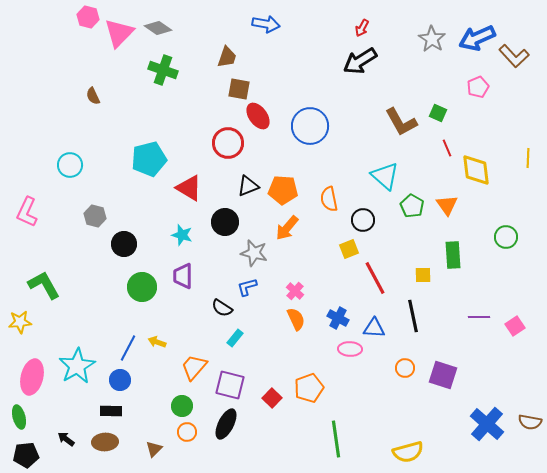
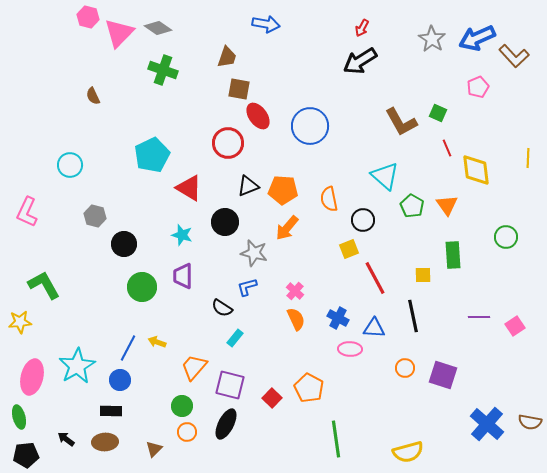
cyan pentagon at (149, 159): moved 3 px right, 4 px up; rotated 12 degrees counterclockwise
orange pentagon at (309, 388): rotated 24 degrees counterclockwise
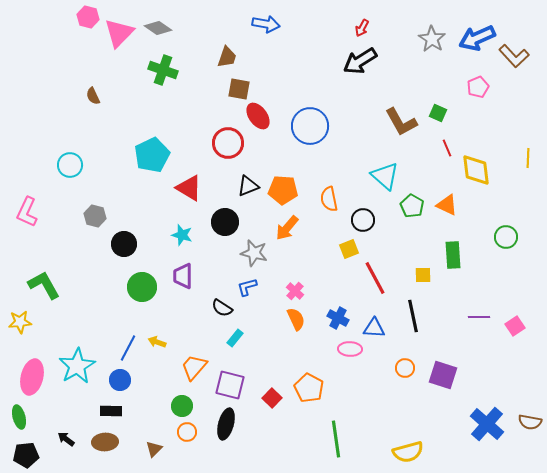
orange triangle at (447, 205): rotated 30 degrees counterclockwise
black ellipse at (226, 424): rotated 12 degrees counterclockwise
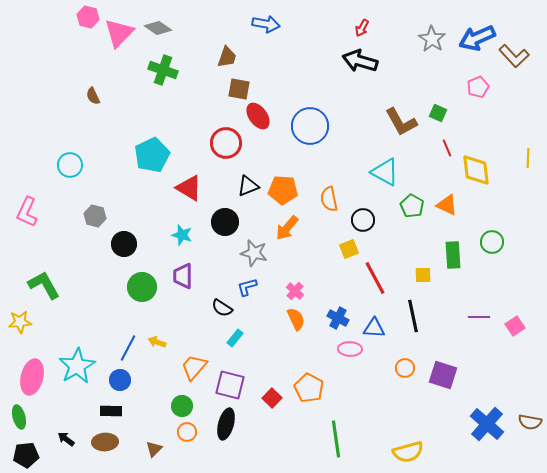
black arrow at (360, 61): rotated 48 degrees clockwise
red circle at (228, 143): moved 2 px left
cyan triangle at (385, 176): moved 4 px up; rotated 12 degrees counterclockwise
green circle at (506, 237): moved 14 px left, 5 px down
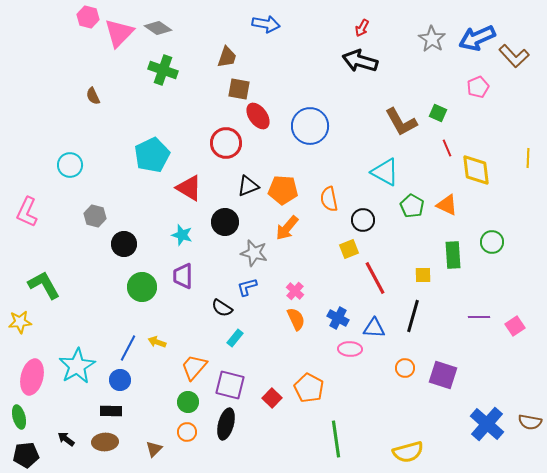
black line at (413, 316): rotated 28 degrees clockwise
green circle at (182, 406): moved 6 px right, 4 px up
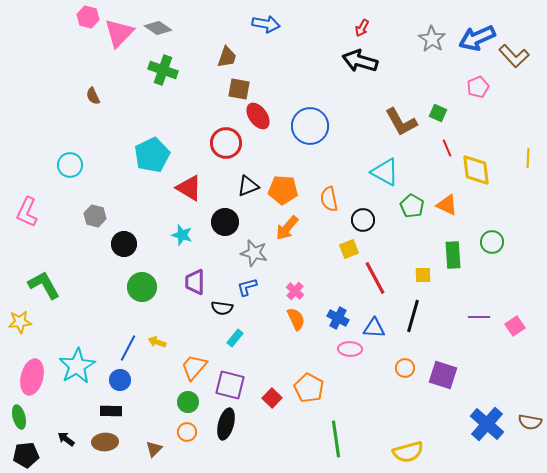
purple trapezoid at (183, 276): moved 12 px right, 6 px down
black semicircle at (222, 308): rotated 25 degrees counterclockwise
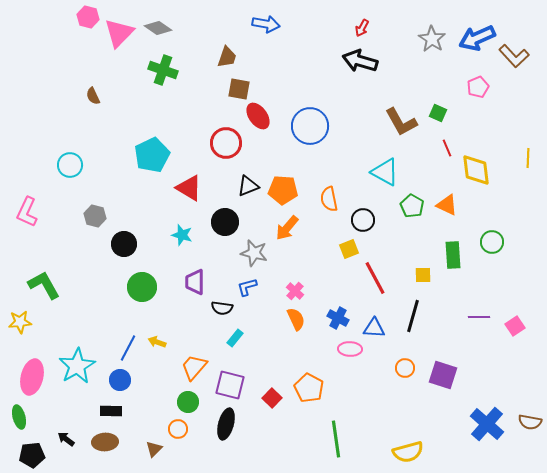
orange circle at (187, 432): moved 9 px left, 3 px up
black pentagon at (26, 455): moved 6 px right
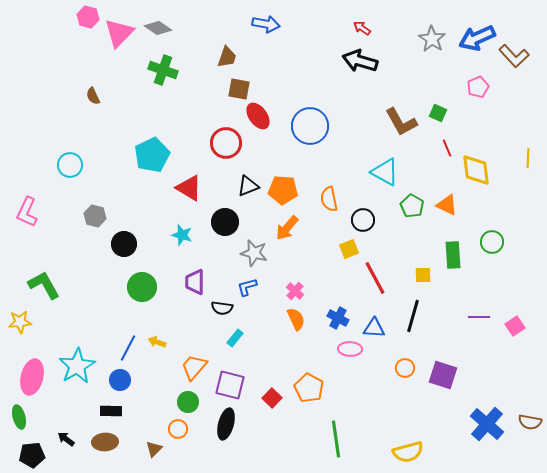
red arrow at (362, 28): rotated 96 degrees clockwise
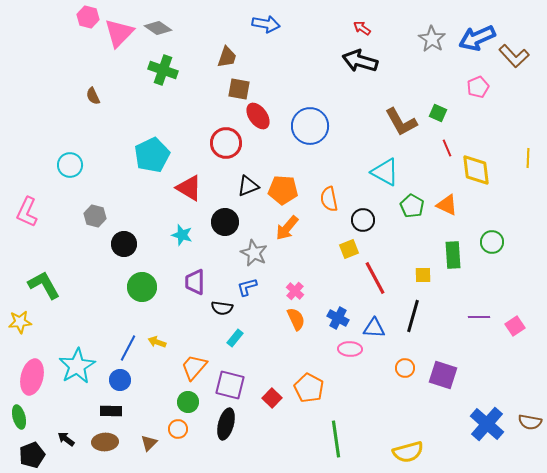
gray star at (254, 253): rotated 12 degrees clockwise
brown triangle at (154, 449): moved 5 px left, 6 px up
black pentagon at (32, 455): rotated 15 degrees counterclockwise
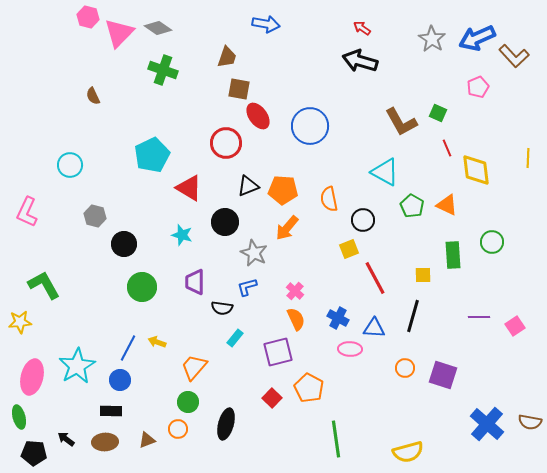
purple square at (230, 385): moved 48 px right, 33 px up; rotated 28 degrees counterclockwise
brown triangle at (149, 443): moved 2 px left, 3 px up; rotated 24 degrees clockwise
black pentagon at (32, 455): moved 2 px right, 2 px up; rotated 25 degrees clockwise
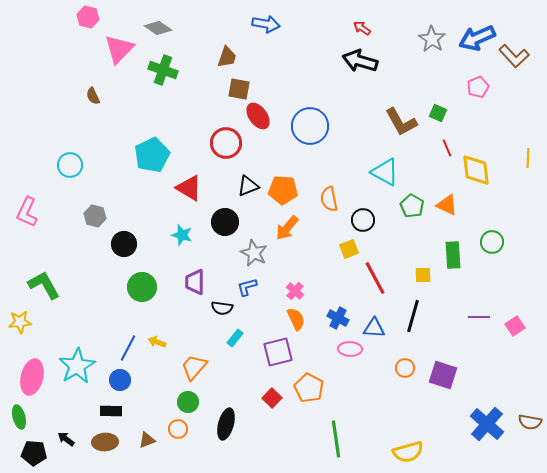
pink triangle at (119, 33): moved 16 px down
